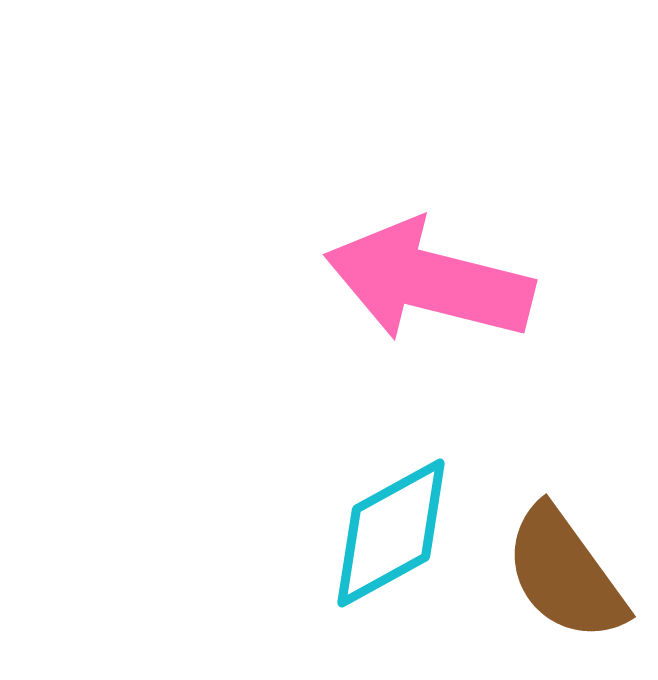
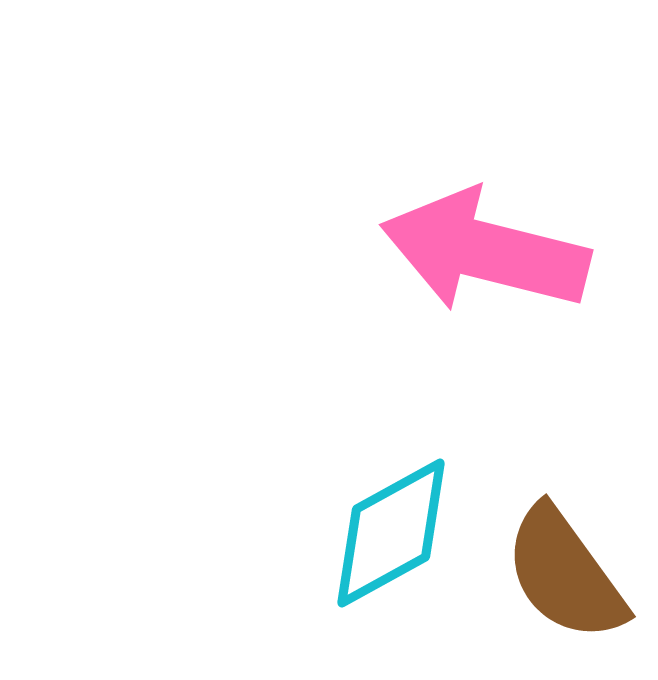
pink arrow: moved 56 px right, 30 px up
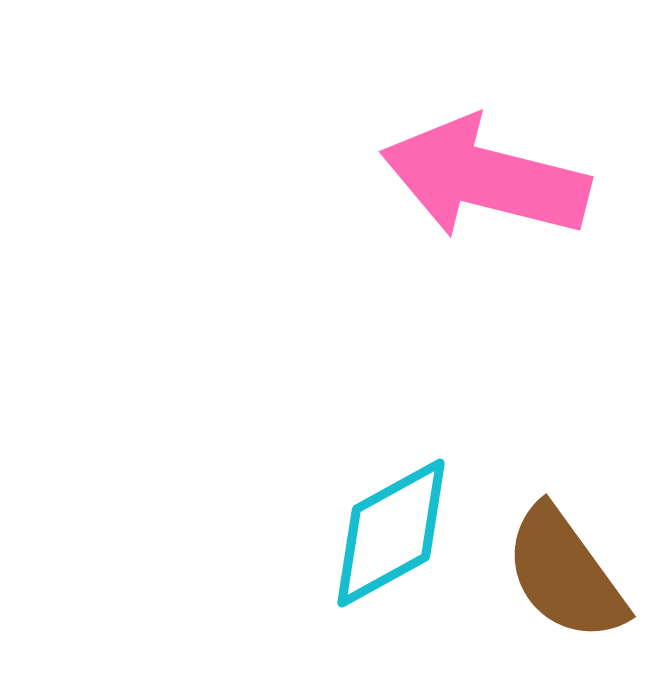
pink arrow: moved 73 px up
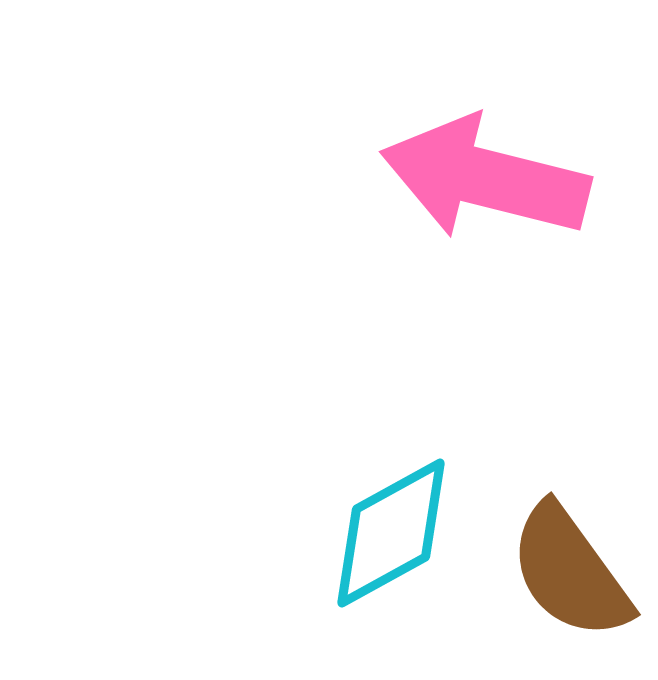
brown semicircle: moved 5 px right, 2 px up
